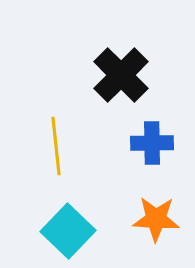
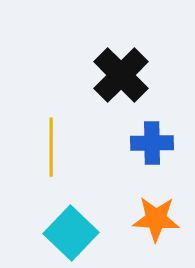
yellow line: moved 5 px left, 1 px down; rotated 6 degrees clockwise
cyan square: moved 3 px right, 2 px down
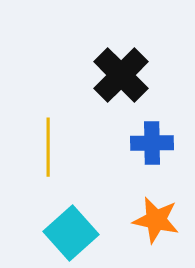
yellow line: moved 3 px left
orange star: moved 1 px down; rotated 9 degrees clockwise
cyan square: rotated 4 degrees clockwise
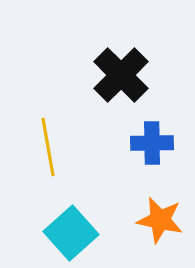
yellow line: rotated 10 degrees counterclockwise
orange star: moved 4 px right
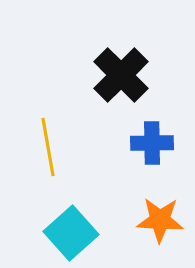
orange star: rotated 9 degrees counterclockwise
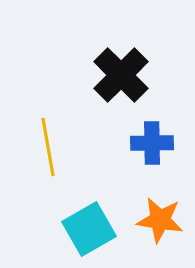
orange star: rotated 6 degrees clockwise
cyan square: moved 18 px right, 4 px up; rotated 12 degrees clockwise
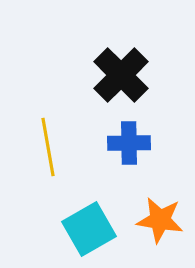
blue cross: moved 23 px left
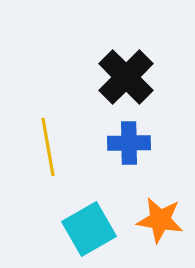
black cross: moved 5 px right, 2 px down
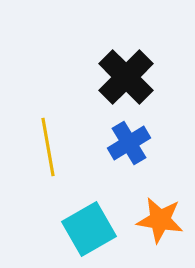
blue cross: rotated 30 degrees counterclockwise
